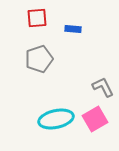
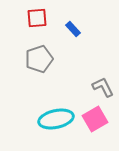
blue rectangle: rotated 42 degrees clockwise
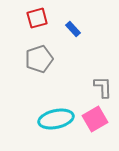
red square: rotated 10 degrees counterclockwise
gray L-shape: rotated 25 degrees clockwise
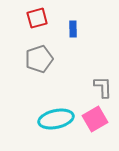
blue rectangle: rotated 42 degrees clockwise
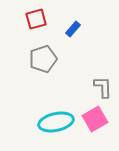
red square: moved 1 px left, 1 px down
blue rectangle: rotated 42 degrees clockwise
gray pentagon: moved 4 px right
cyan ellipse: moved 3 px down
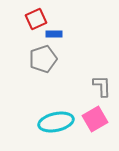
red square: rotated 10 degrees counterclockwise
blue rectangle: moved 19 px left, 5 px down; rotated 49 degrees clockwise
gray L-shape: moved 1 px left, 1 px up
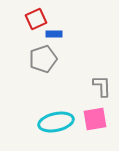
pink square: rotated 20 degrees clockwise
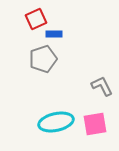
gray L-shape: rotated 25 degrees counterclockwise
pink square: moved 5 px down
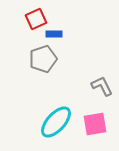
cyan ellipse: rotated 36 degrees counterclockwise
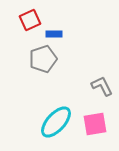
red square: moved 6 px left, 1 px down
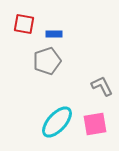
red square: moved 6 px left, 4 px down; rotated 35 degrees clockwise
gray pentagon: moved 4 px right, 2 px down
cyan ellipse: moved 1 px right
